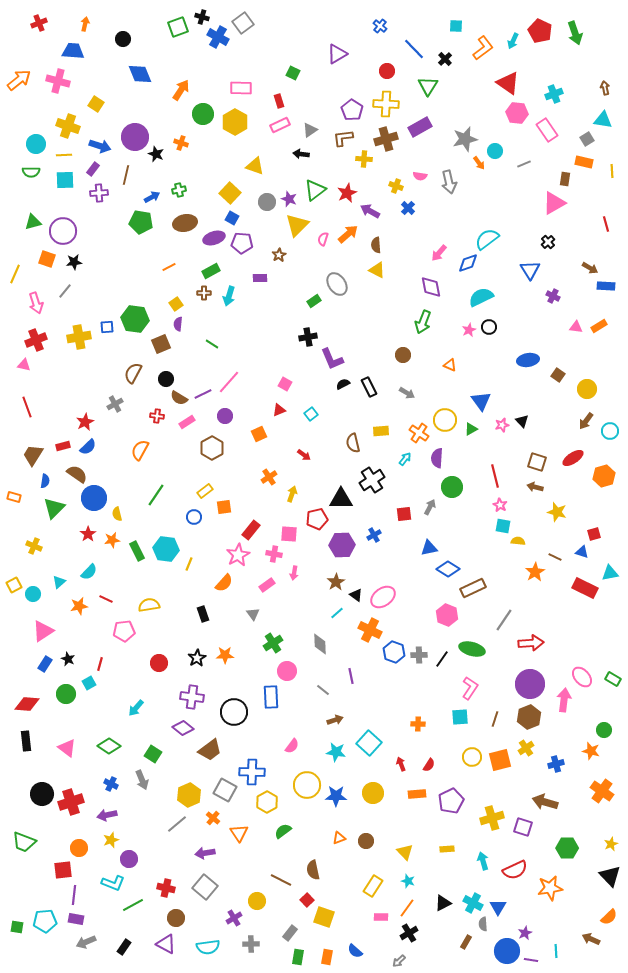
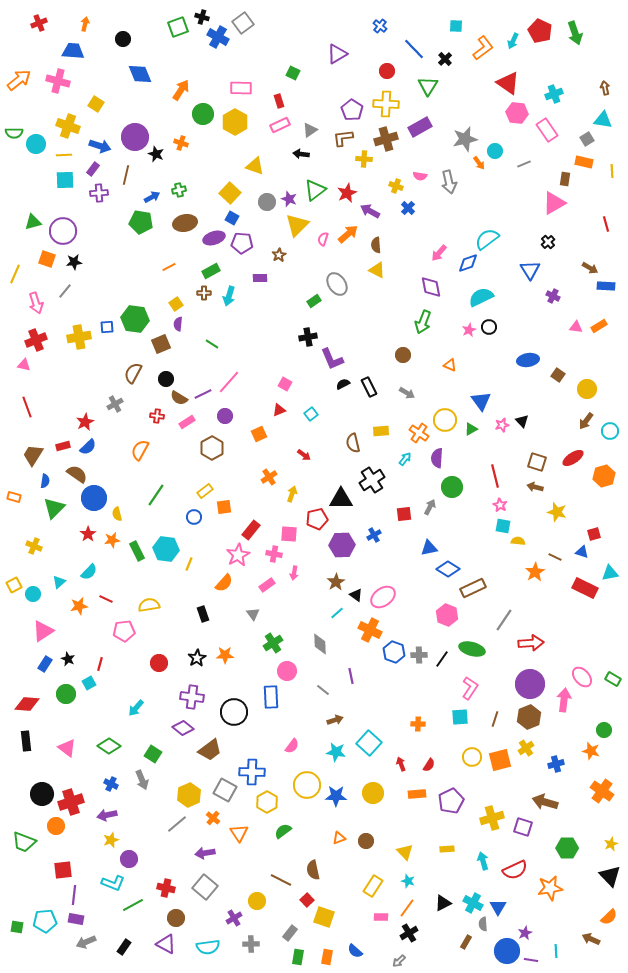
green semicircle at (31, 172): moved 17 px left, 39 px up
orange circle at (79, 848): moved 23 px left, 22 px up
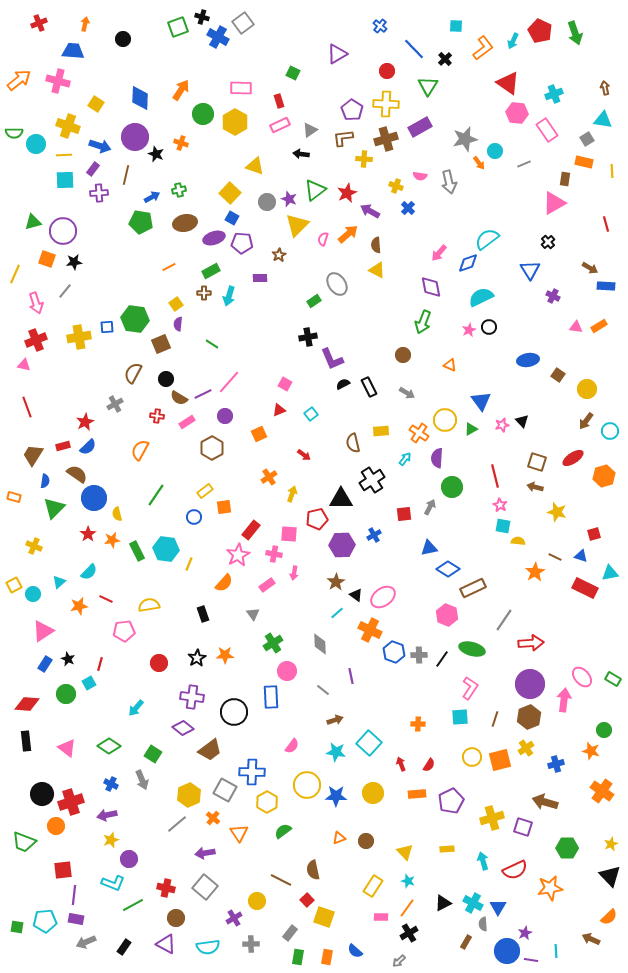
blue diamond at (140, 74): moved 24 px down; rotated 25 degrees clockwise
blue triangle at (582, 552): moved 1 px left, 4 px down
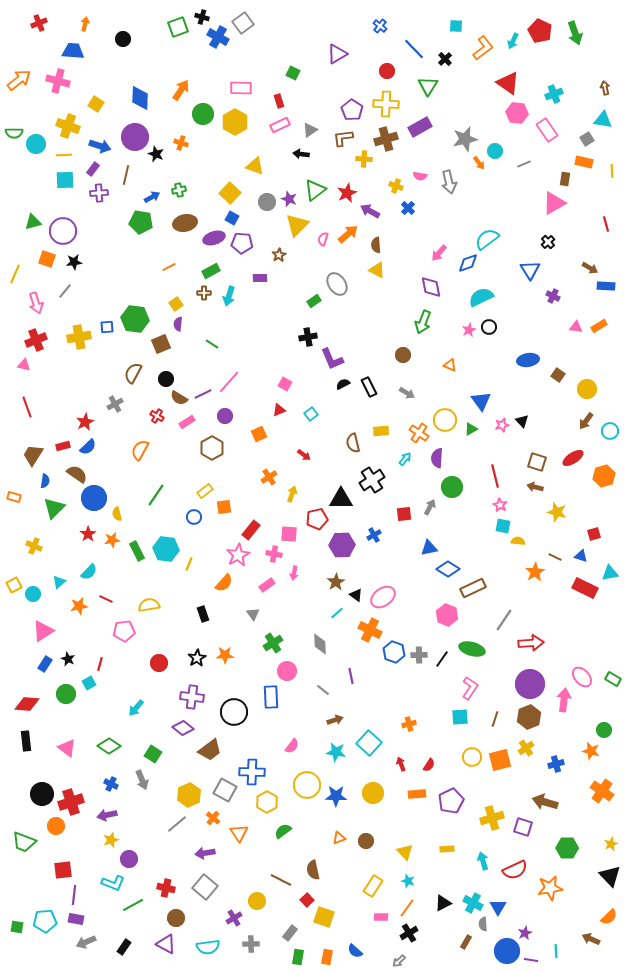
red cross at (157, 416): rotated 24 degrees clockwise
orange cross at (418, 724): moved 9 px left; rotated 16 degrees counterclockwise
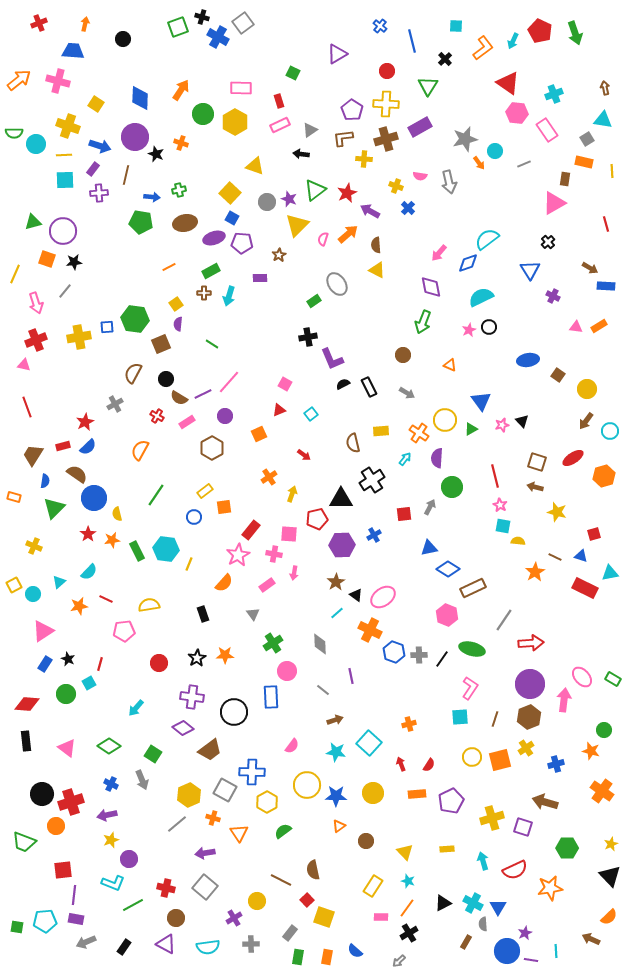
blue line at (414, 49): moved 2 px left, 8 px up; rotated 30 degrees clockwise
blue arrow at (152, 197): rotated 35 degrees clockwise
orange cross at (213, 818): rotated 24 degrees counterclockwise
orange triangle at (339, 838): moved 12 px up; rotated 16 degrees counterclockwise
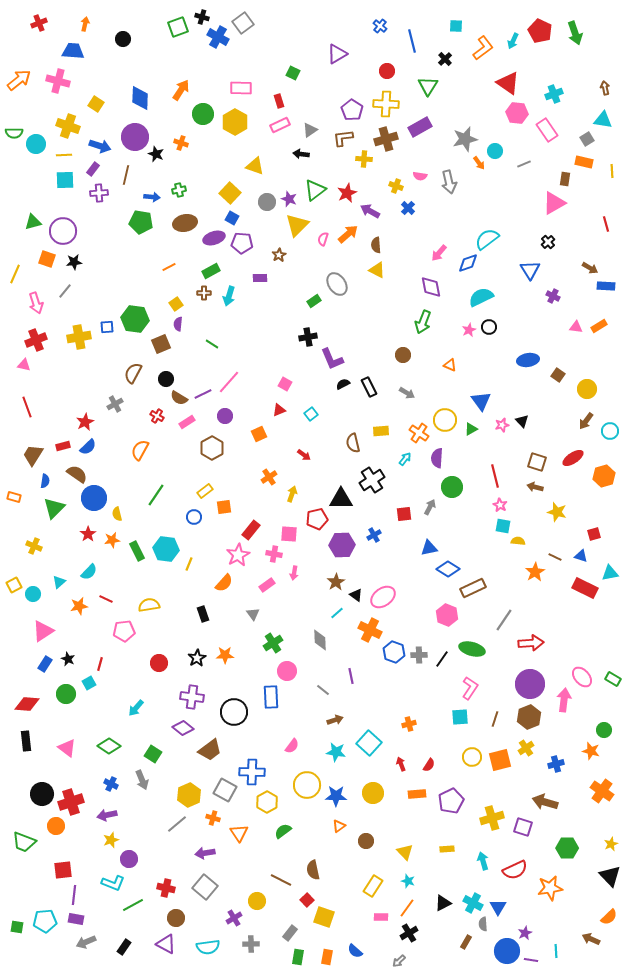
gray diamond at (320, 644): moved 4 px up
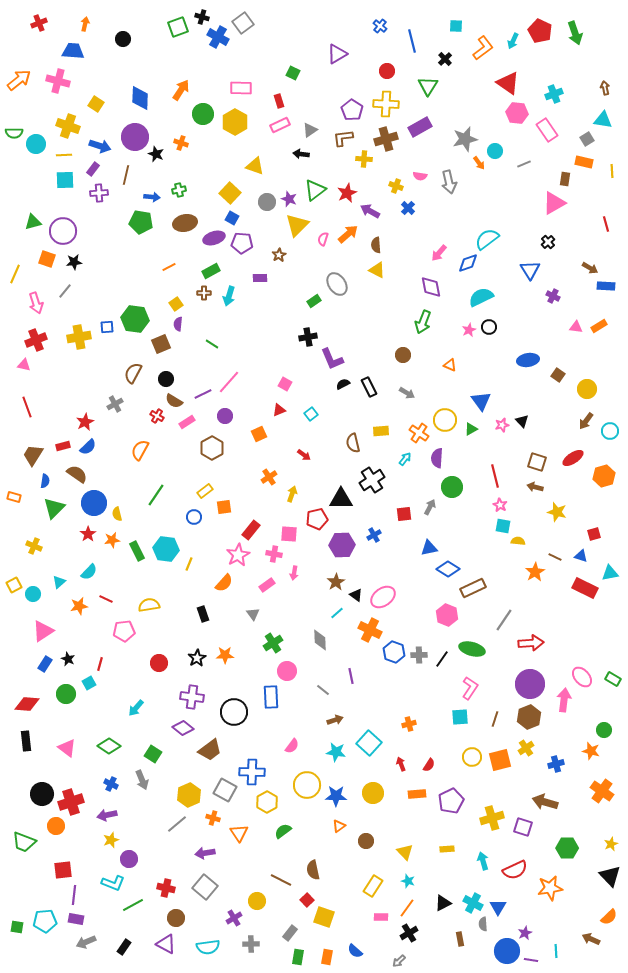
brown semicircle at (179, 398): moved 5 px left, 3 px down
blue circle at (94, 498): moved 5 px down
brown rectangle at (466, 942): moved 6 px left, 3 px up; rotated 40 degrees counterclockwise
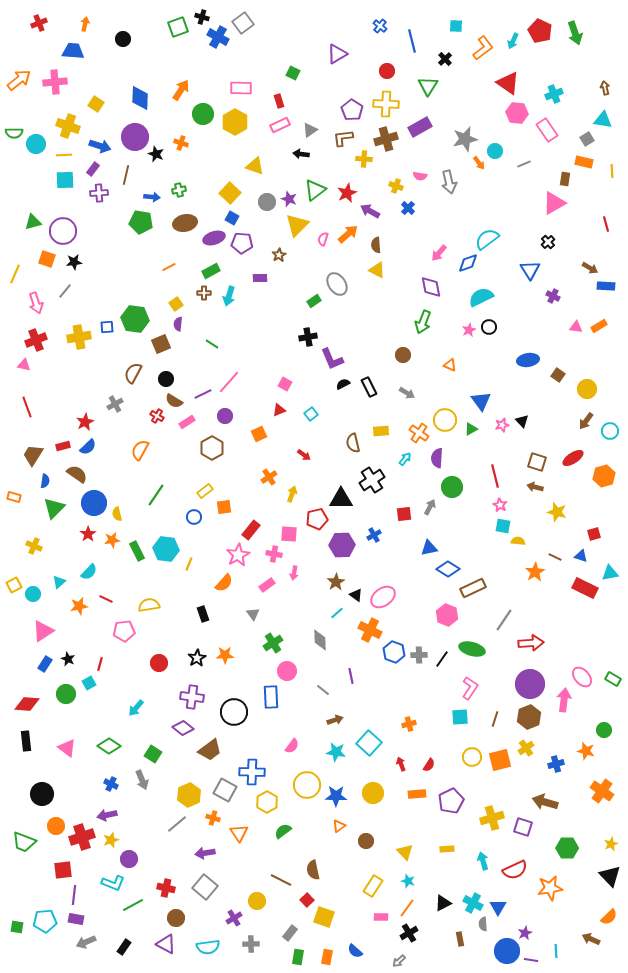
pink cross at (58, 81): moved 3 px left, 1 px down; rotated 20 degrees counterclockwise
orange star at (591, 751): moved 5 px left
red cross at (71, 802): moved 11 px right, 35 px down
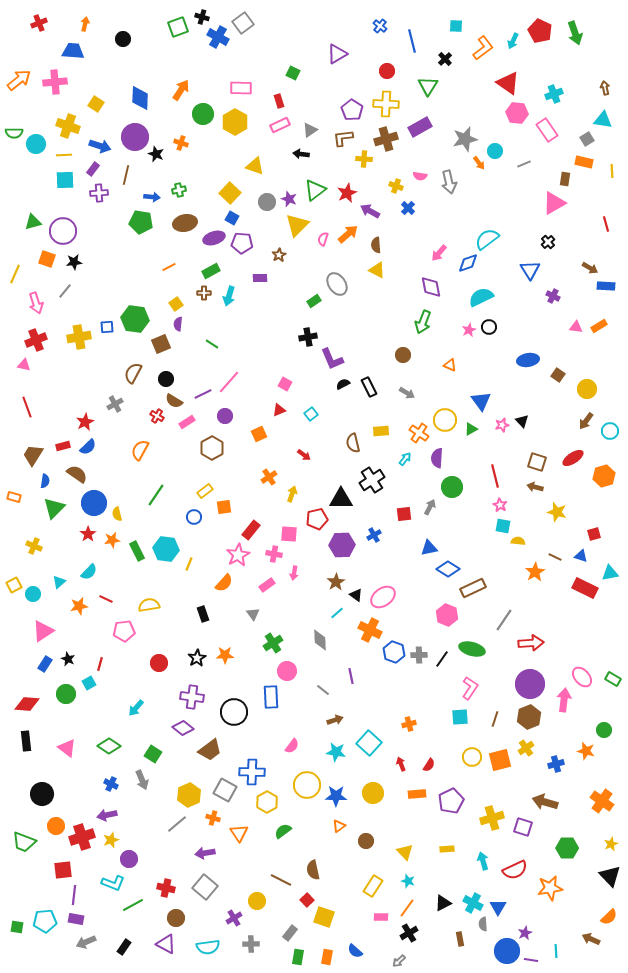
orange cross at (602, 791): moved 10 px down
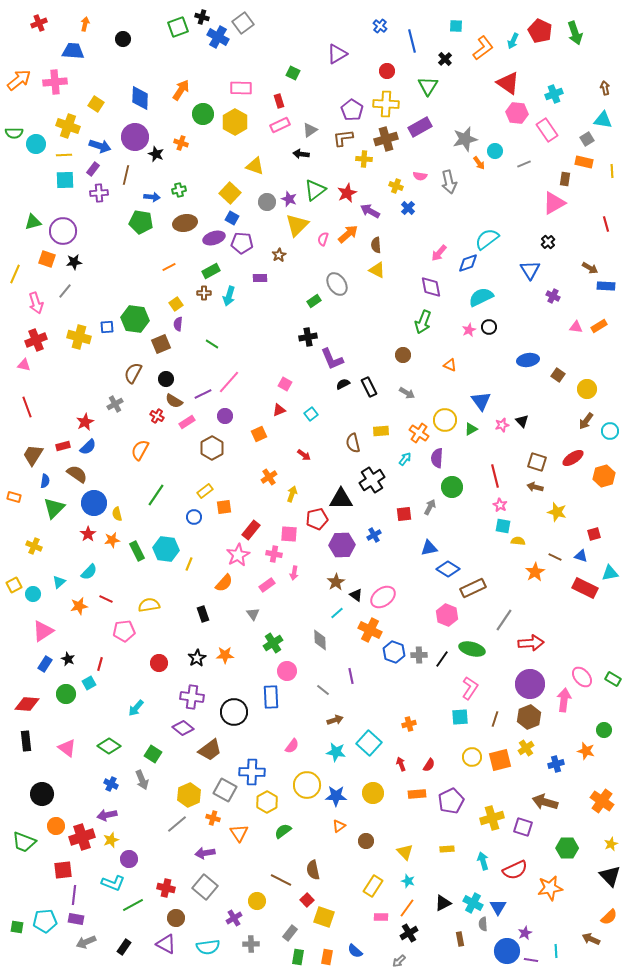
yellow cross at (79, 337): rotated 25 degrees clockwise
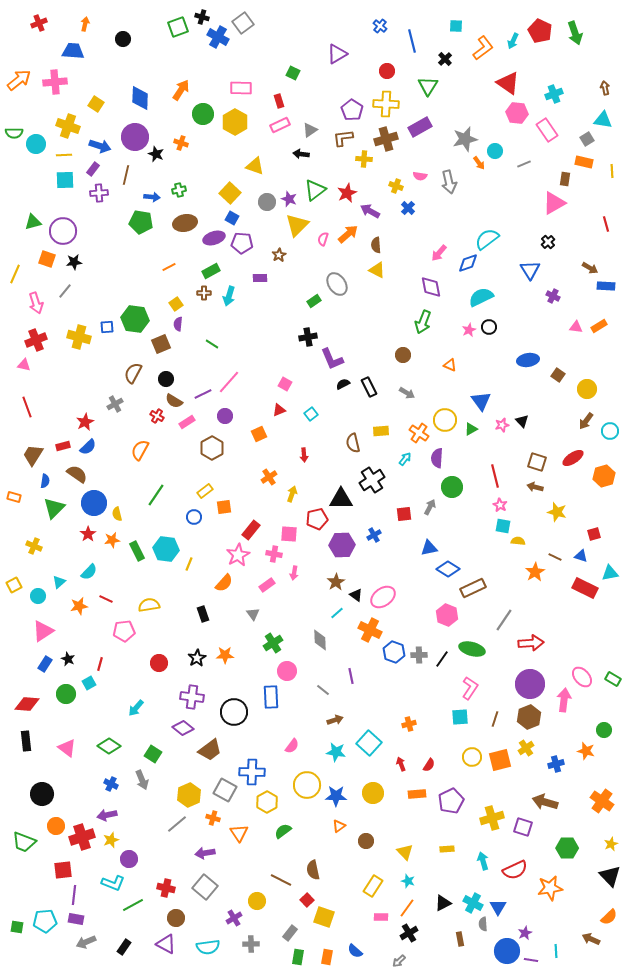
red arrow at (304, 455): rotated 48 degrees clockwise
cyan circle at (33, 594): moved 5 px right, 2 px down
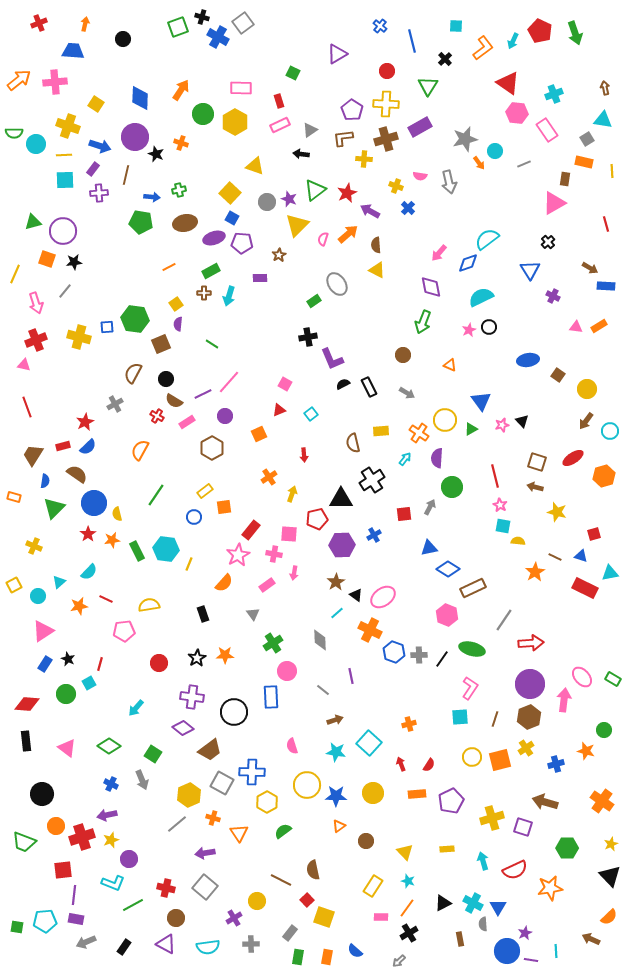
pink semicircle at (292, 746): rotated 126 degrees clockwise
gray square at (225, 790): moved 3 px left, 7 px up
